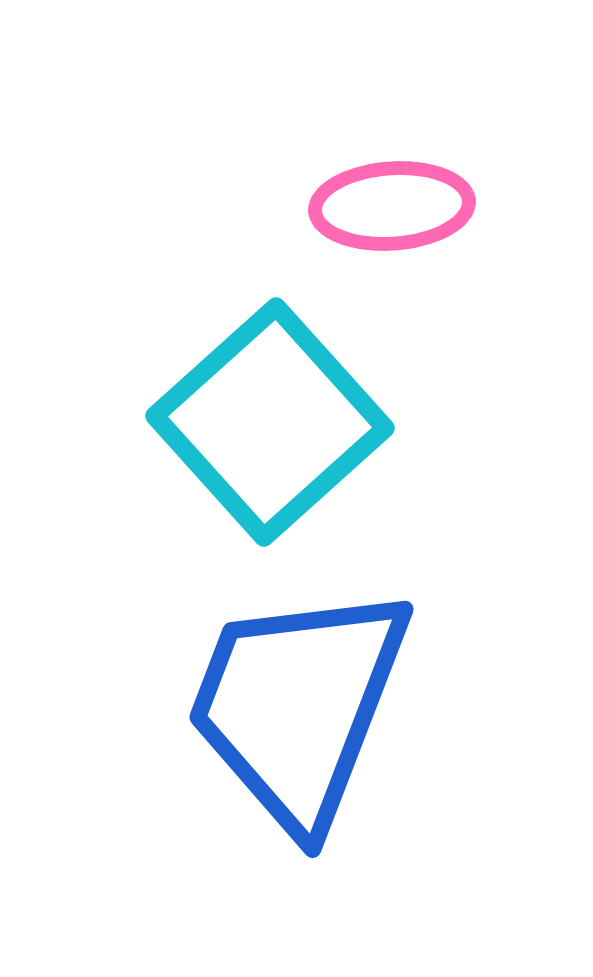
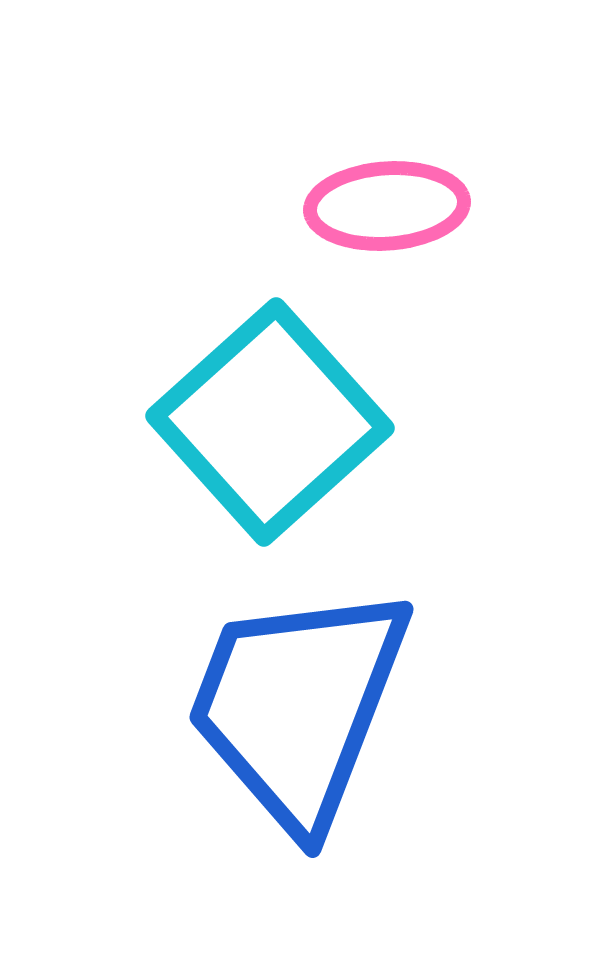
pink ellipse: moved 5 px left
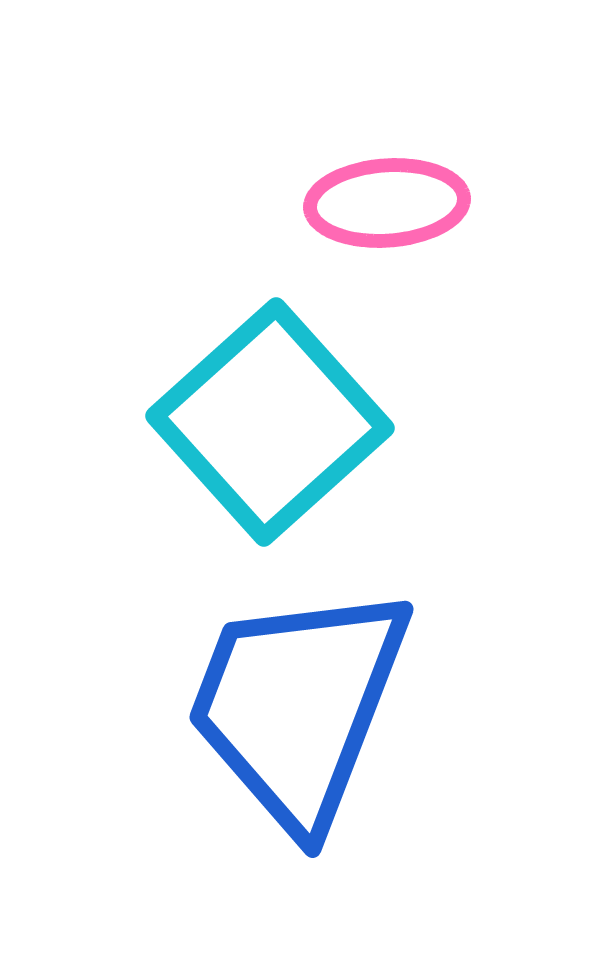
pink ellipse: moved 3 px up
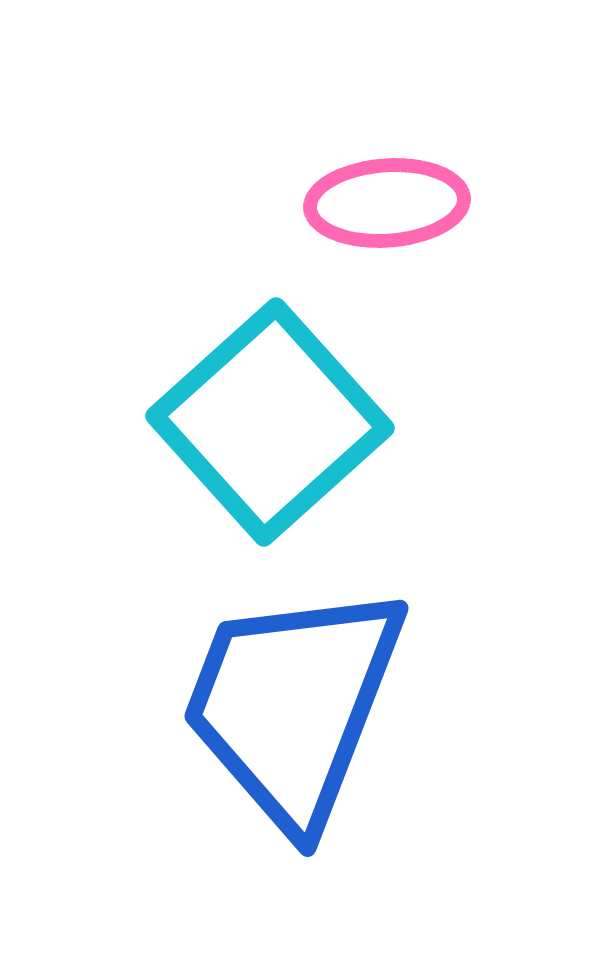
blue trapezoid: moved 5 px left, 1 px up
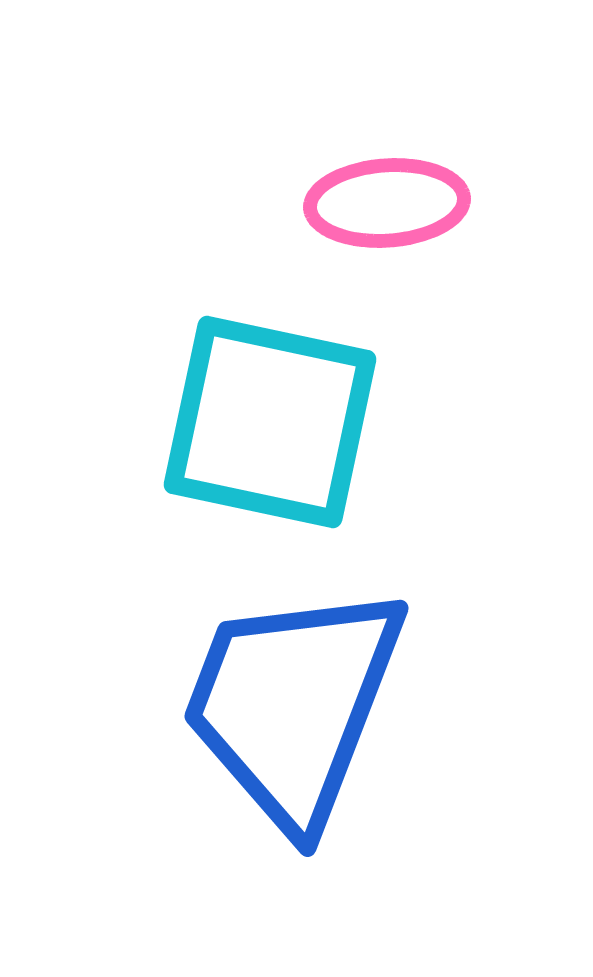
cyan square: rotated 36 degrees counterclockwise
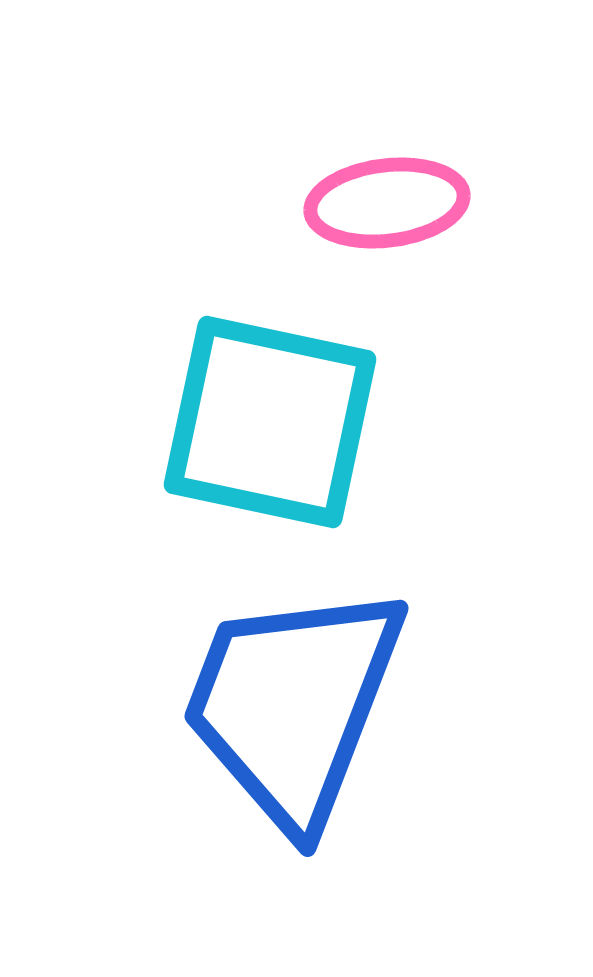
pink ellipse: rotated 3 degrees counterclockwise
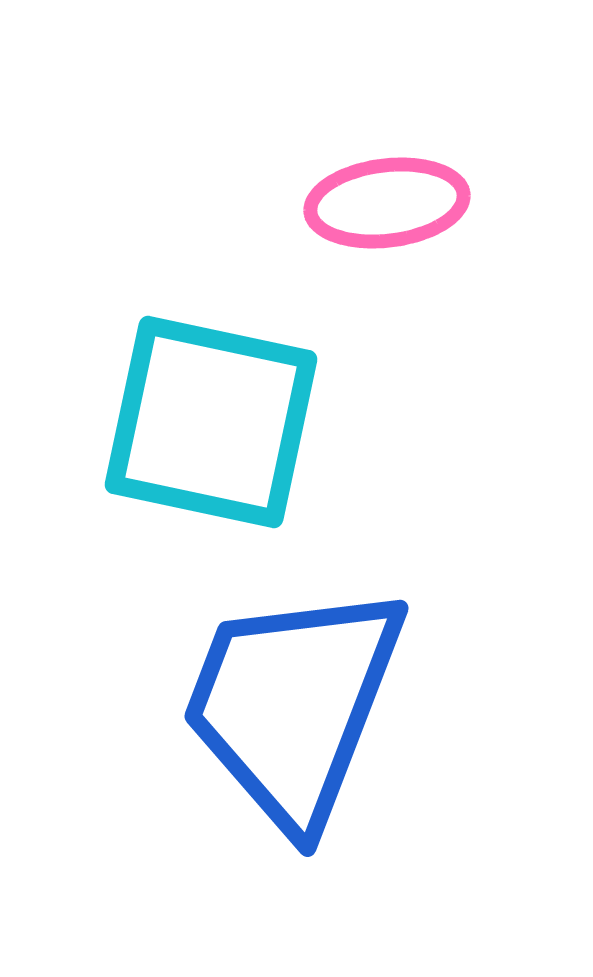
cyan square: moved 59 px left
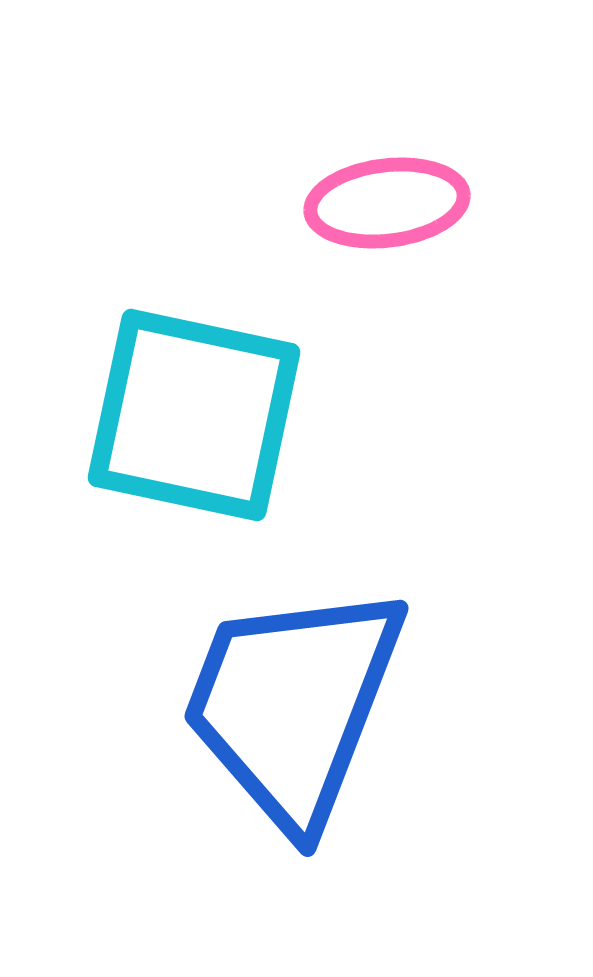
cyan square: moved 17 px left, 7 px up
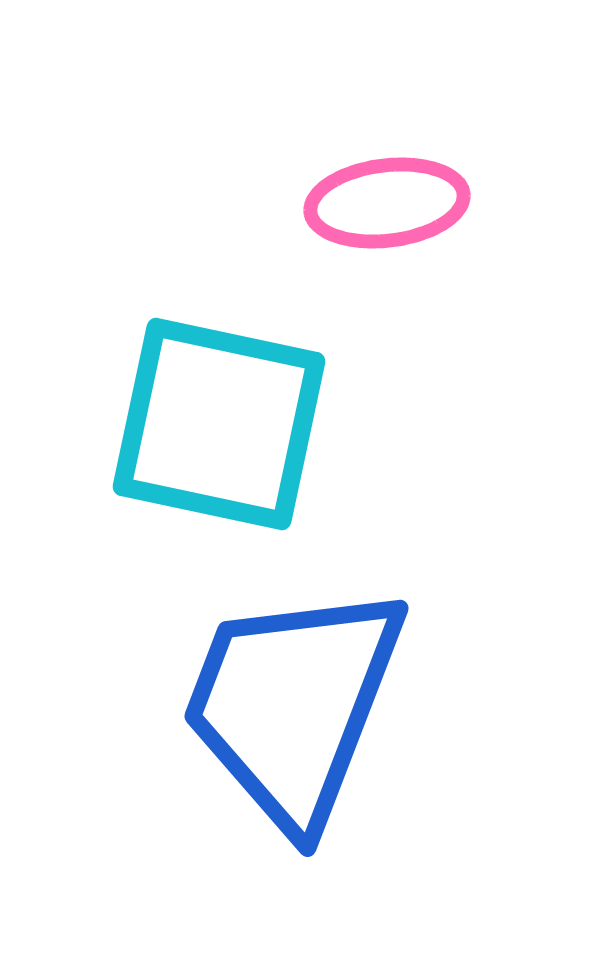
cyan square: moved 25 px right, 9 px down
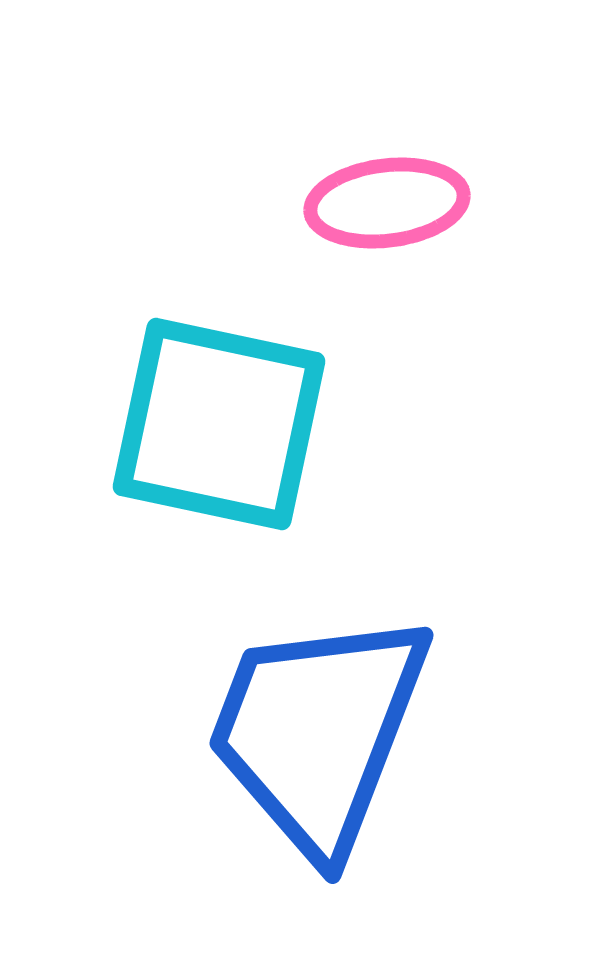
blue trapezoid: moved 25 px right, 27 px down
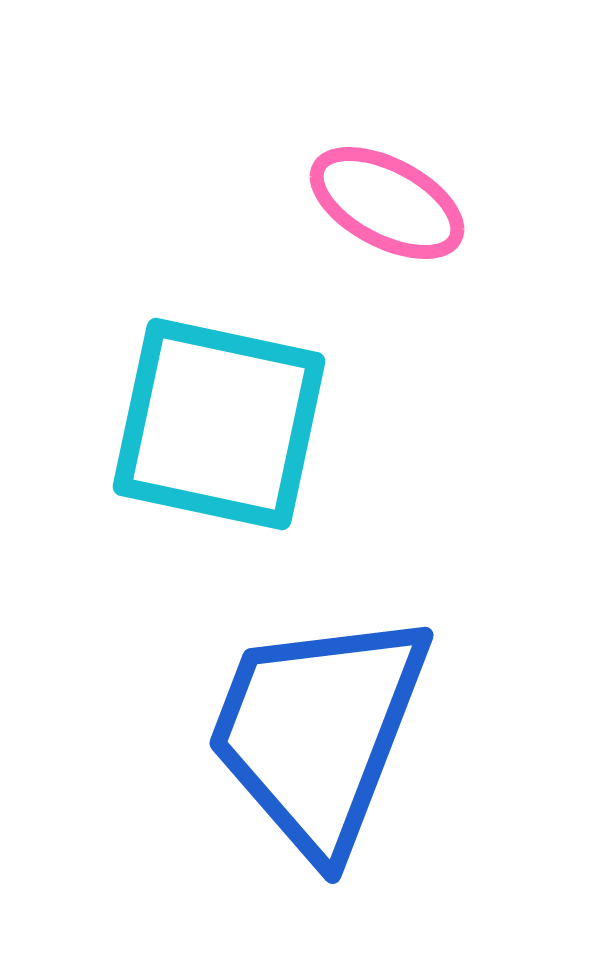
pink ellipse: rotated 35 degrees clockwise
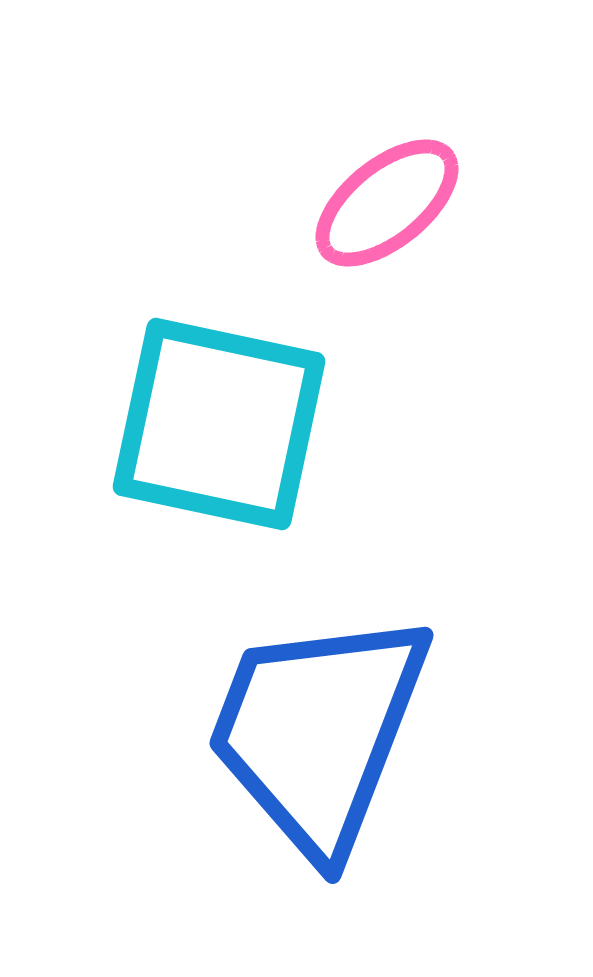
pink ellipse: rotated 67 degrees counterclockwise
